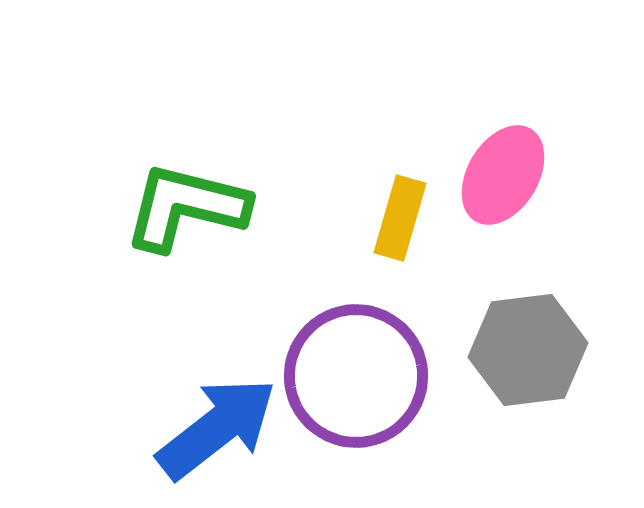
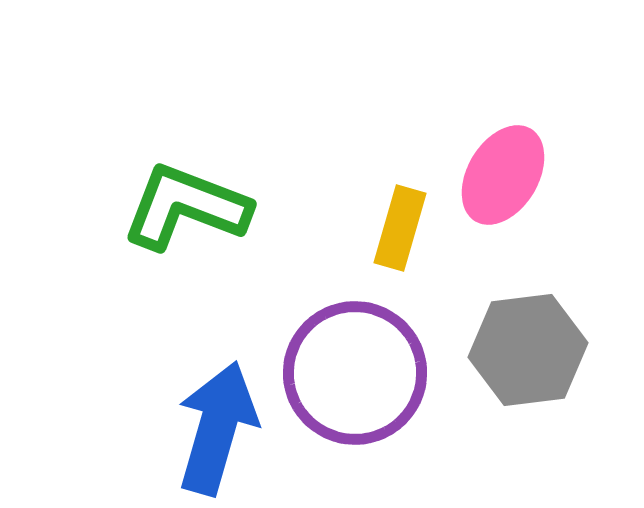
green L-shape: rotated 7 degrees clockwise
yellow rectangle: moved 10 px down
purple circle: moved 1 px left, 3 px up
blue arrow: rotated 36 degrees counterclockwise
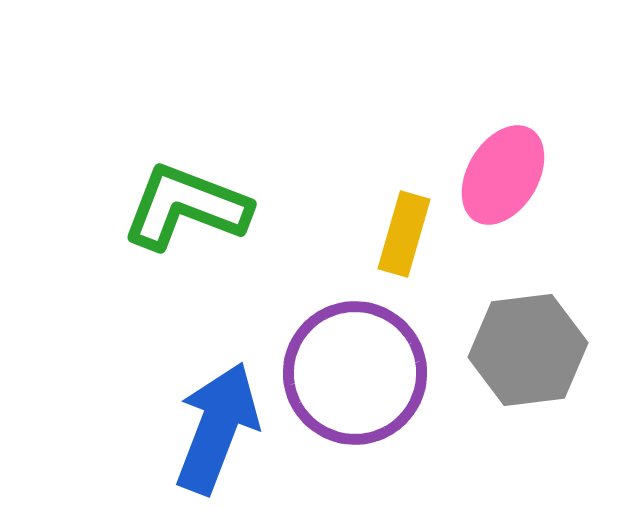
yellow rectangle: moved 4 px right, 6 px down
blue arrow: rotated 5 degrees clockwise
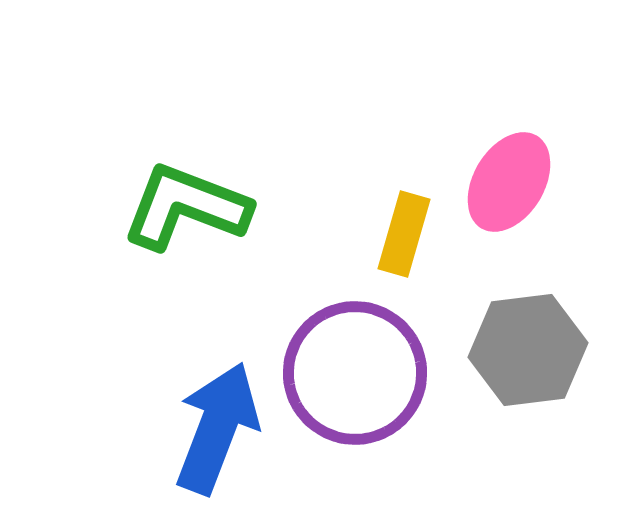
pink ellipse: moved 6 px right, 7 px down
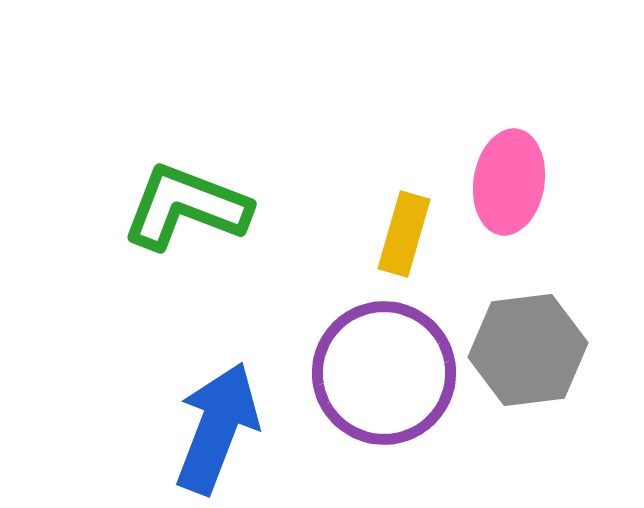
pink ellipse: rotated 22 degrees counterclockwise
purple circle: moved 29 px right
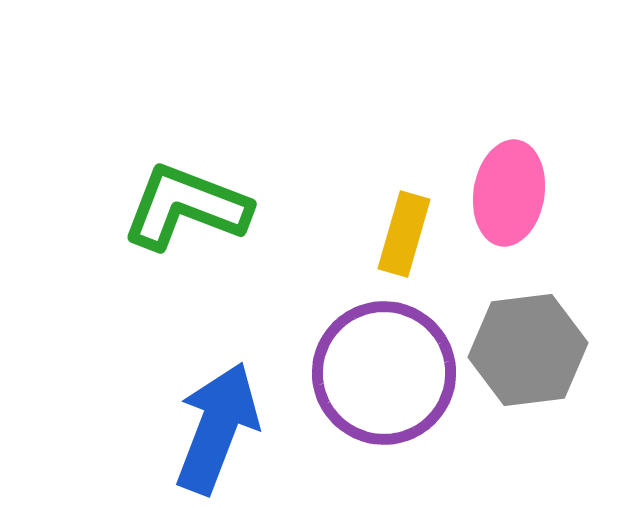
pink ellipse: moved 11 px down
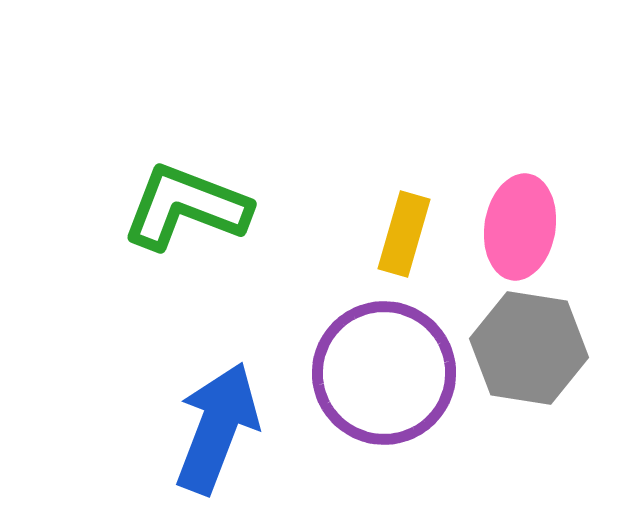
pink ellipse: moved 11 px right, 34 px down
gray hexagon: moved 1 px right, 2 px up; rotated 16 degrees clockwise
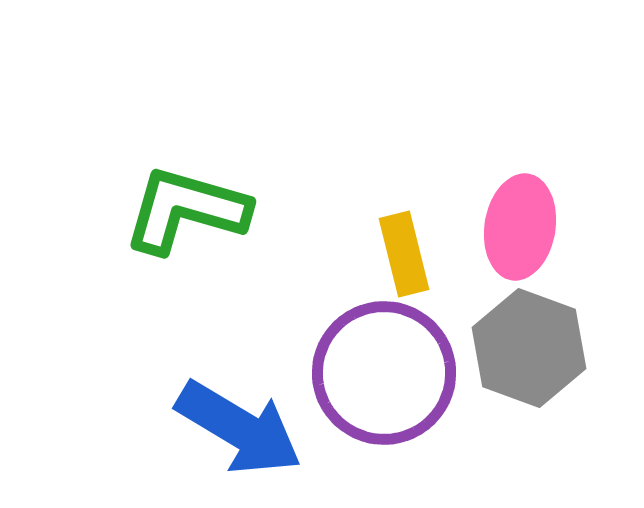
green L-shape: moved 3 px down; rotated 5 degrees counterclockwise
yellow rectangle: moved 20 px down; rotated 30 degrees counterclockwise
gray hexagon: rotated 11 degrees clockwise
blue arrow: moved 22 px right; rotated 100 degrees clockwise
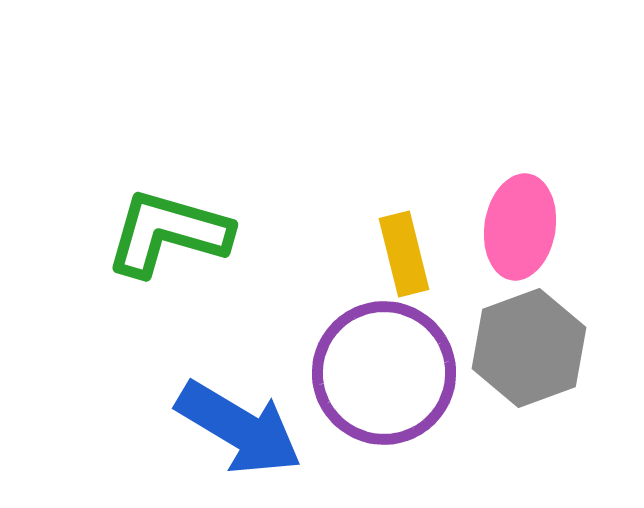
green L-shape: moved 18 px left, 23 px down
gray hexagon: rotated 20 degrees clockwise
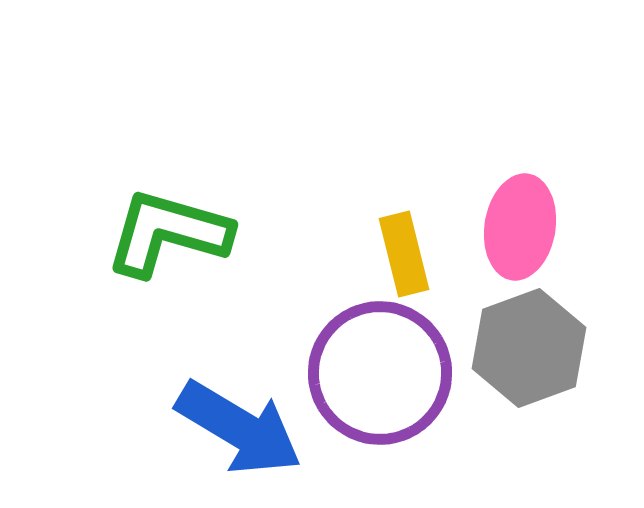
purple circle: moved 4 px left
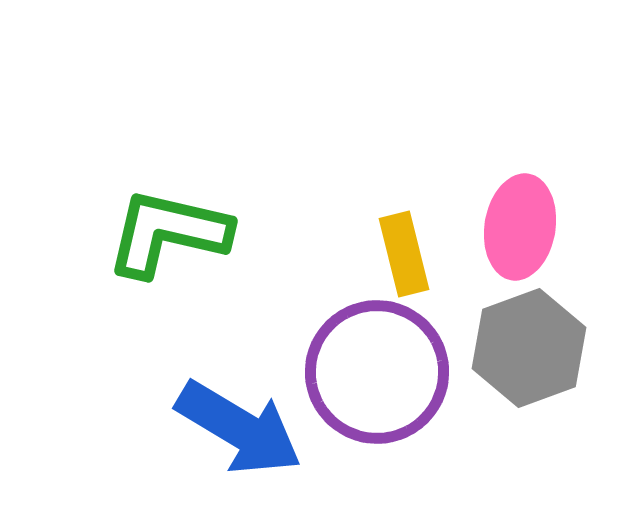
green L-shape: rotated 3 degrees counterclockwise
purple circle: moved 3 px left, 1 px up
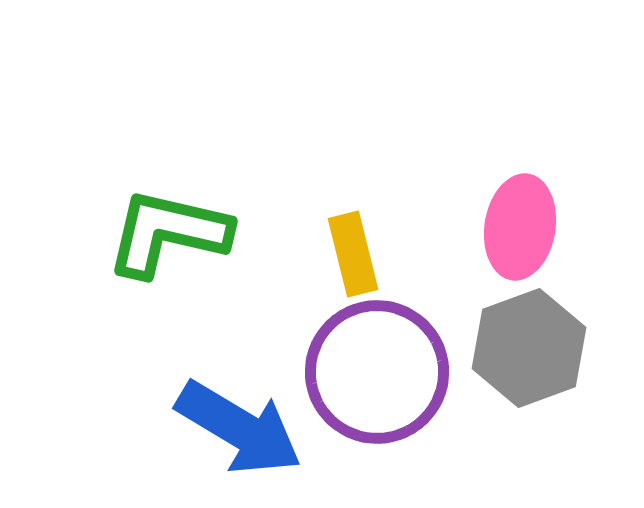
yellow rectangle: moved 51 px left
